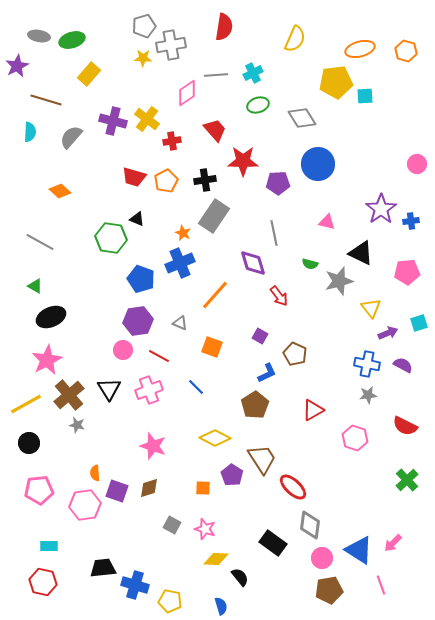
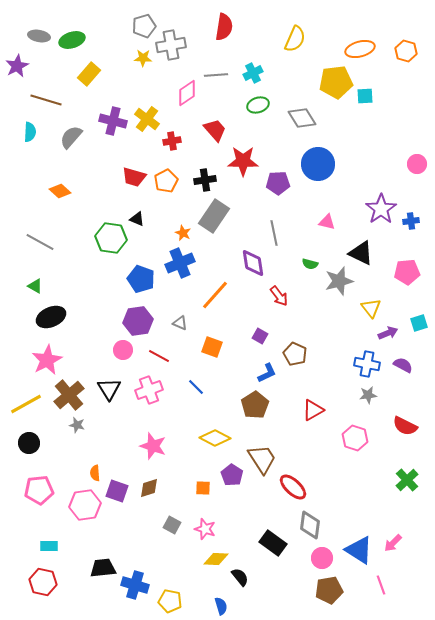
purple diamond at (253, 263): rotated 8 degrees clockwise
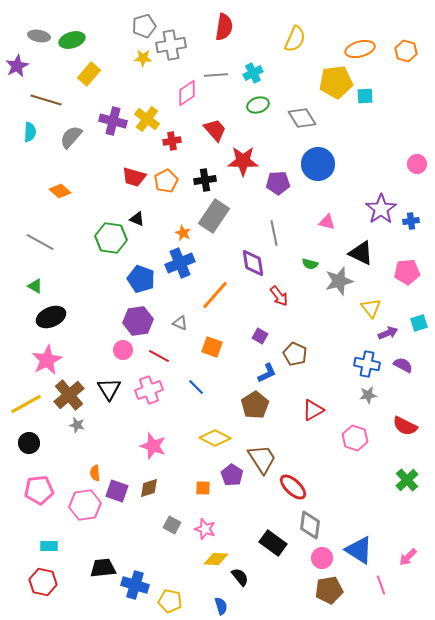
pink arrow at (393, 543): moved 15 px right, 14 px down
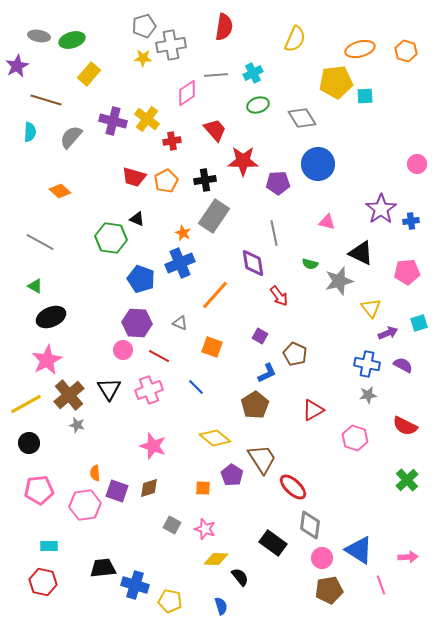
purple hexagon at (138, 321): moved 1 px left, 2 px down; rotated 12 degrees clockwise
yellow diamond at (215, 438): rotated 12 degrees clockwise
pink arrow at (408, 557): rotated 138 degrees counterclockwise
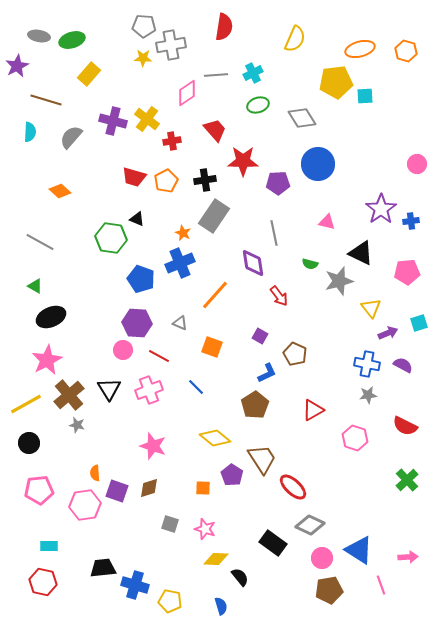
gray pentagon at (144, 26): rotated 20 degrees clockwise
gray square at (172, 525): moved 2 px left, 1 px up; rotated 12 degrees counterclockwise
gray diamond at (310, 525): rotated 72 degrees counterclockwise
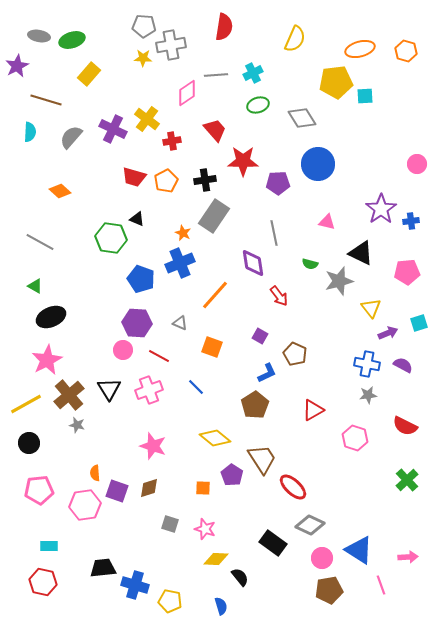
purple cross at (113, 121): moved 8 px down; rotated 12 degrees clockwise
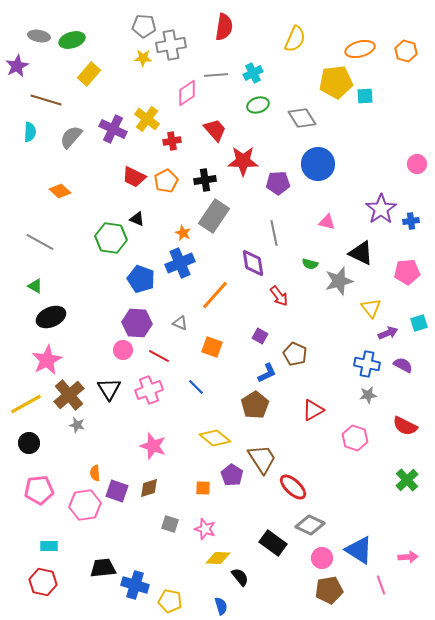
red trapezoid at (134, 177): rotated 10 degrees clockwise
yellow diamond at (216, 559): moved 2 px right, 1 px up
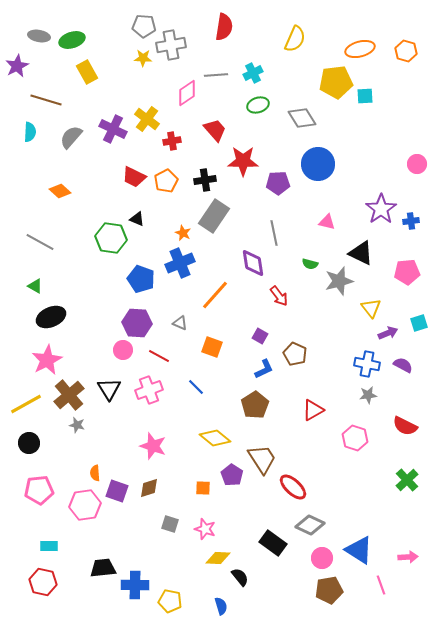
yellow rectangle at (89, 74): moved 2 px left, 2 px up; rotated 70 degrees counterclockwise
blue L-shape at (267, 373): moved 3 px left, 4 px up
blue cross at (135, 585): rotated 16 degrees counterclockwise
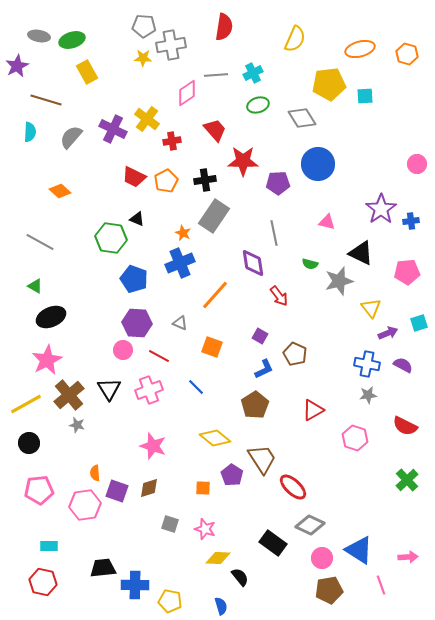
orange hexagon at (406, 51): moved 1 px right, 3 px down
yellow pentagon at (336, 82): moved 7 px left, 2 px down
blue pentagon at (141, 279): moved 7 px left
